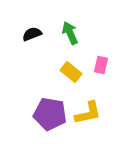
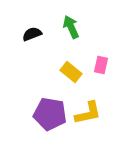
green arrow: moved 1 px right, 6 px up
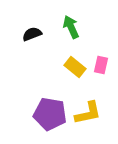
yellow rectangle: moved 4 px right, 5 px up
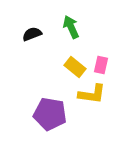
yellow L-shape: moved 4 px right, 19 px up; rotated 20 degrees clockwise
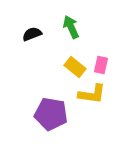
purple pentagon: moved 1 px right
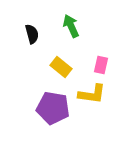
green arrow: moved 1 px up
black semicircle: rotated 96 degrees clockwise
yellow rectangle: moved 14 px left
purple pentagon: moved 2 px right, 6 px up
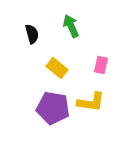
yellow rectangle: moved 4 px left, 1 px down
yellow L-shape: moved 1 px left, 8 px down
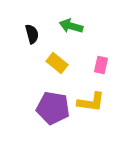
green arrow: rotated 50 degrees counterclockwise
yellow rectangle: moved 5 px up
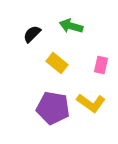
black semicircle: rotated 120 degrees counterclockwise
yellow L-shape: moved 1 px down; rotated 28 degrees clockwise
